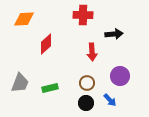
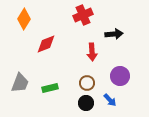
red cross: rotated 24 degrees counterclockwise
orange diamond: rotated 55 degrees counterclockwise
red diamond: rotated 20 degrees clockwise
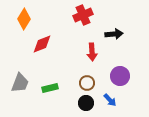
red diamond: moved 4 px left
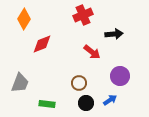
red arrow: rotated 48 degrees counterclockwise
brown circle: moved 8 px left
green rectangle: moved 3 px left, 16 px down; rotated 21 degrees clockwise
blue arrow: rotated 80 degrees counterclockwise
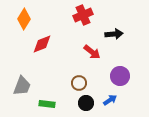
gray trapezoid: moved 2 px right, 3 px down
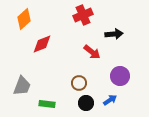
orange diamond: rotated 15 degrees clockwise
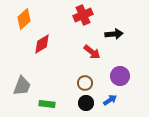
red diamond: rotated 10 degrees counterclockwise
brown circle: moved 6 px right
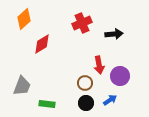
red cross: moved 1 px left, 8 px down
red arrow: moved 7 px right, 13 px down; rotated 42 degrees clockwise
